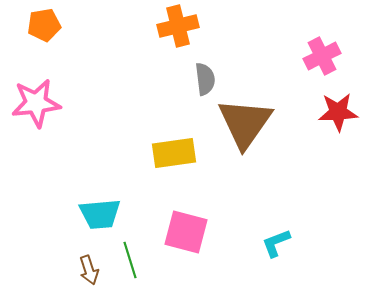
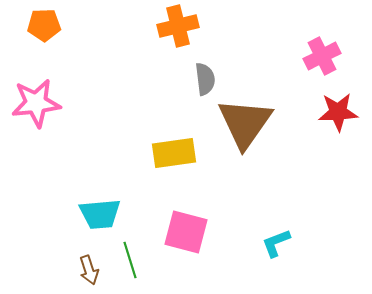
orange pentagon: rotated 8 degrees clockwise
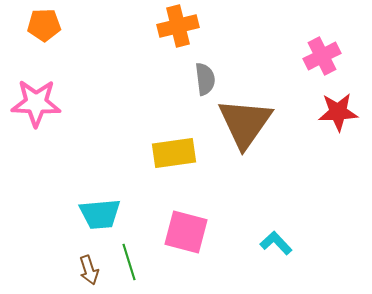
pink star: rotated 9 degrees clockwise
cyan L-shape: rotated 68 degrees clockwise
green line: moved 1 px left, 2 px down
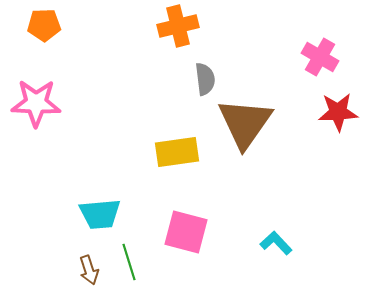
pink cross: moved 2 px left, 1 px down; rotated 33 degrees counterclockwise
yellow rectangle: moved 3 px right, 1 px up
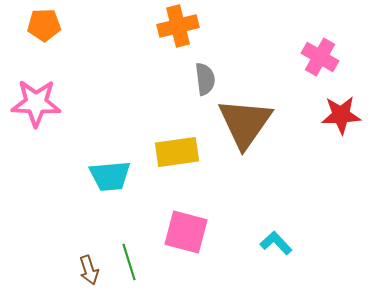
red star: moved 3 px right, 3 px down
cyan trapezoid: moved 10 px right, 38 px up
